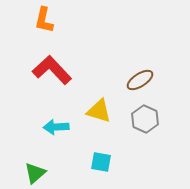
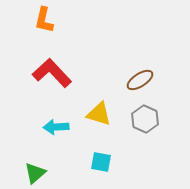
red L-shape: moved 3 px down
yellow triangle: moved 3 px down
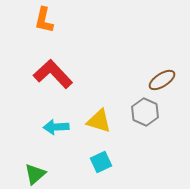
red L-shape: moved 1 px right, 1 px down
brown ellipse: moved 22 px right
yellow triangle: moved 7 px down
gray hexagon: moved 7 px up
cyan square: rotated 35 degrees counterclockwise
green triangle: moved 1 px down
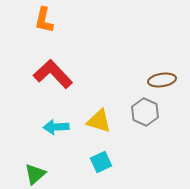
brown ellipse: rotated 24 degrees clockwise
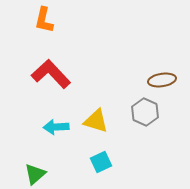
red L-shape: moved 2 px left
yellow triangle: moved 3 px left
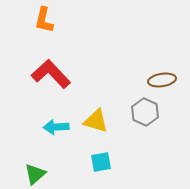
cyan square: rotated 15 degrees clockwise
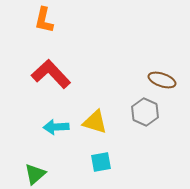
brown ellipse: rotated 28 degrees clockwise
yellow triangle: moved 1 px left, 1 px down
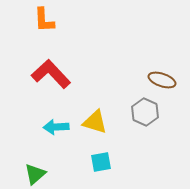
orange L-shape: rotated 16 degrees counterclockwise
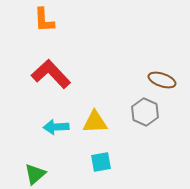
yellow triangle: rotated 20 degrees counterclockwise
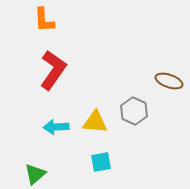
red L-shape: moved 2 px right, 4 px up; rotated 78 degrees clockwise
brown ellipse: moved 7 px right, 1 px down
gray hexagon: moved 11 px left, 1 px up
yellow triangle: rotated 8 degrees clockwise
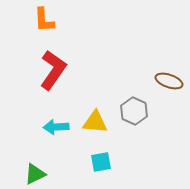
green triangle: rotated 15 degrees clockwise
